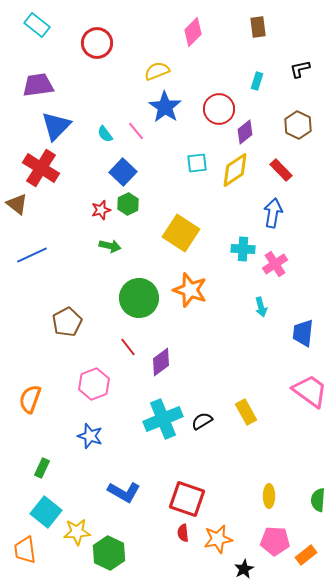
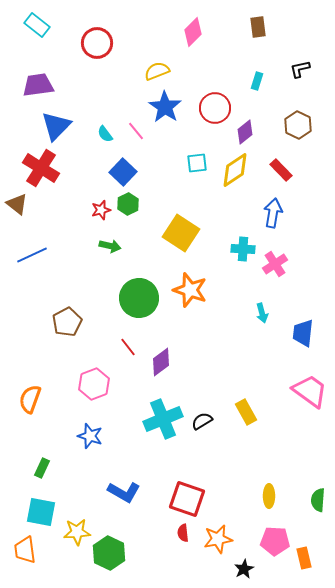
red circle at (219, 109): moved 4 px left, 1 px up
cyan arrow at (261, 307): moved 1 px right, 6 px down
cyan square at (46, 512): moved 5 px left; rotated 28 degrees counterclockwise
orange rectangle at (306, 555): moved 2 px left, 3 px down; rotated 65 degrees counterclockwise
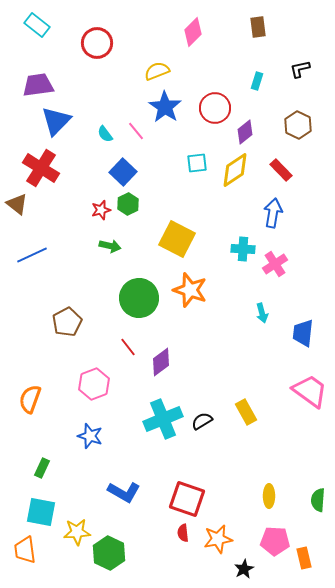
blue triangle at (56, 126): moved 5 px up
yellow square at (181, 233): moved 4 px left, 6 px down; rotated 6 degrees counterclockwise
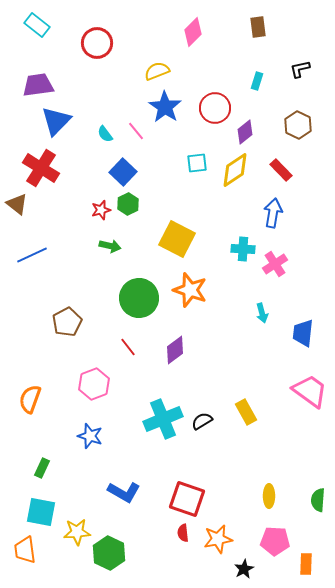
purple diamond at (161, 362): moved 14 px right, 12 px up
orange rectangle at (304, 558): moved 2 px right, 6 px down; rotated 15 degrees clockwise
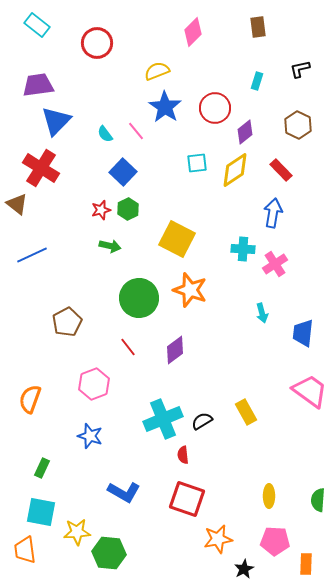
green hexagon at (128, 204): moved 5 px down
red semicircle at (183, 533): moved 78 px up
green hexagon at (109, 553): rotated 20 degrees counterclockwise
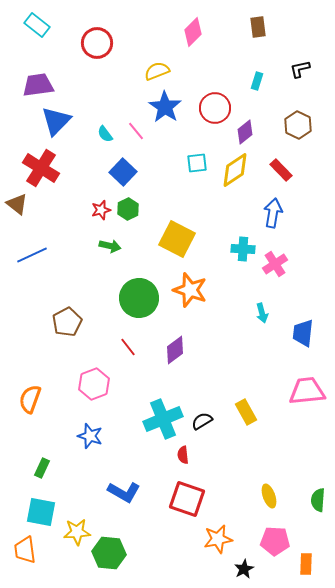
pink trapezoid at (310, 391): moved 3 px left; rotated 42 degrees counterclockwise
yellow ellipse at (269, 496): rotated 20 degrees counterclockwise
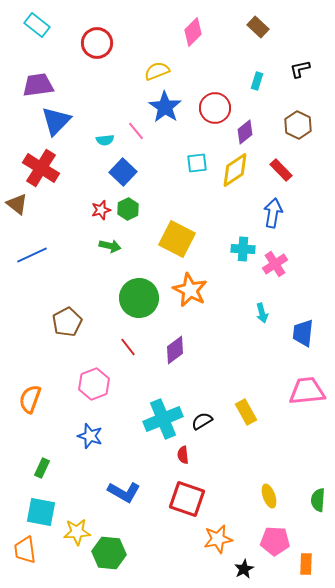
brown rectangle at (258, 27): rotated 40 degrees counterclockwise
cyan semicircle at (105, 134): moved 6 px down; rotated 60 degrees counterclockwise
orange star at (190, 290): rotated 8 degrees clockwise
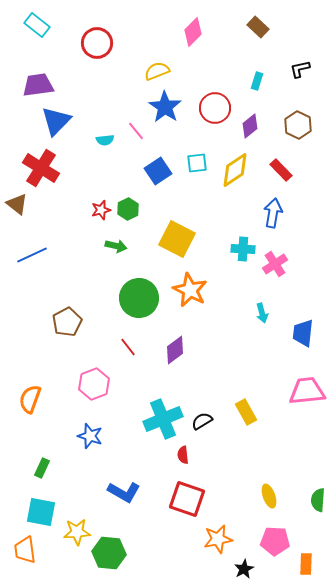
purple diamond at (245, 132): moved 5 px right, 6 px up
blue square at (123, 172): moved 35 px right, 1 px up; rotated 12 degrees clockwise
green arrow at (110, 246): moved 6 px right
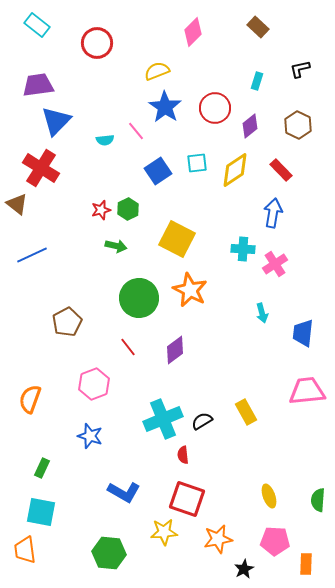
yellow star at (77, 532): moved 87 px right
